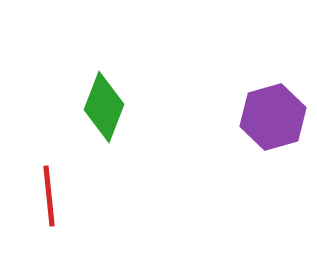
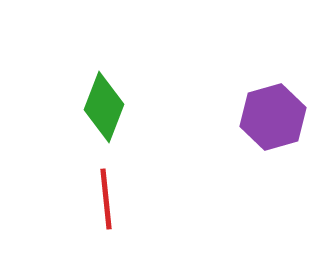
red line: moved 57 px right, 3 px down
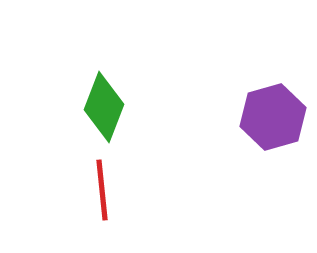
red line: moved 4 px left, 9 px up
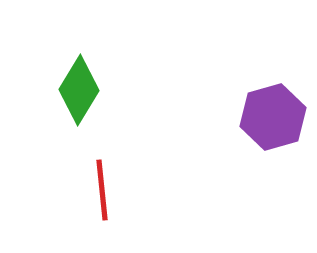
green diamond: moved 25 px left, 17 px up; rotated 10 degrees clockwise
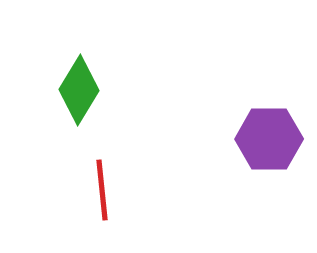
purple hexagon: moved 4 px left, 22 px down; rotated 16 degrees clockwise
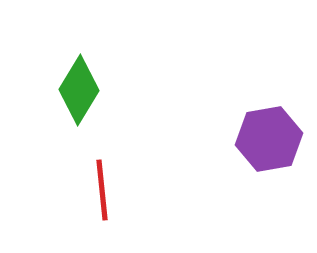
purple hexagon: rotated 10 degrees counterclockwise
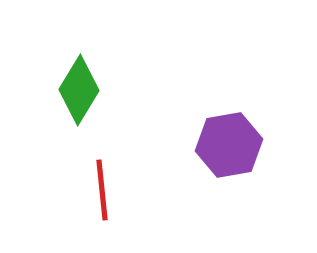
purple hexagon: moved 40 px left, 6 px down
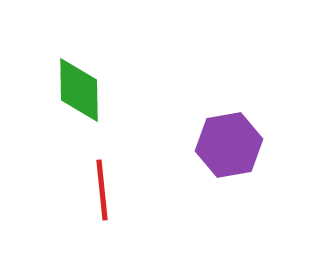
green diamond: rotated 32 degrees counterclockwise
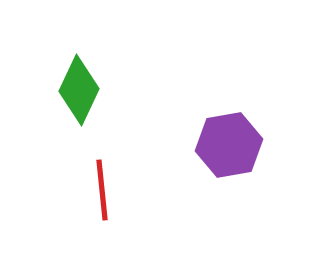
green diamond: rotated 26 degrees clockwise
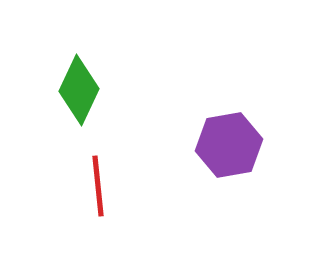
red line: moved 4 px left, 4 px up
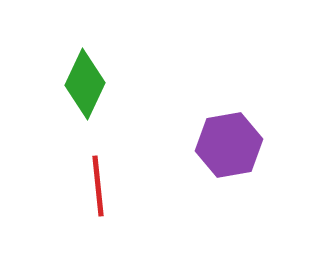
green diamond: moved 6 px right, 6 px up
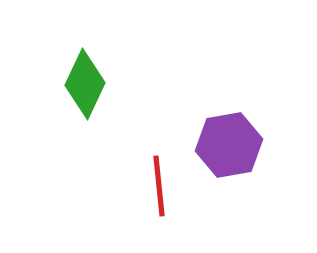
red line: moved 61 px right
